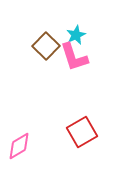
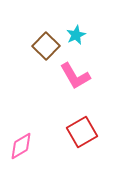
pink L-shape: moved 1 px right, 19 px down; rotated 12 degrees counterclockwise
pink diamond: moved 2 px right
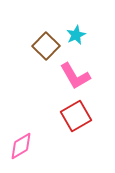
red square: moved 6 px left, 16 px up
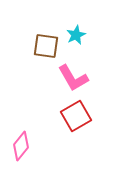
brown square: rotated 36 degrees counterclockwise
pink L-shape: moved 2 px left, 2 px down
pink diamond: rotated 20 degrees counterclockwise
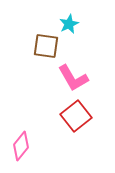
cyan star: moved 7 px left, 11 px up
red square: rotated 8 degrees counterclockwise
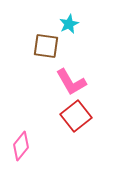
pink L-shape: moved 2 px left, 4 px down
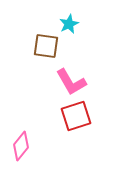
red square: rotated 20 degrees clockwise
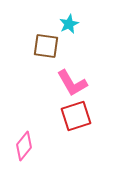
pink L-shape: moved 1 px right, 1 px down
pink diamond: moved 3 px right
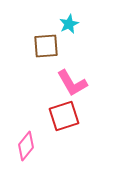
brown square: rotated 12 degrees counterclockwise
red square: moved 12 px left
pink diamond: moved 2 px right
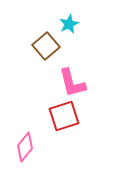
brown square: rotated 36 degrees counterclockwise
pink L-shape: rotated 16 degrees clockwise
pink diamond: moved 1 px left, 1 px down
